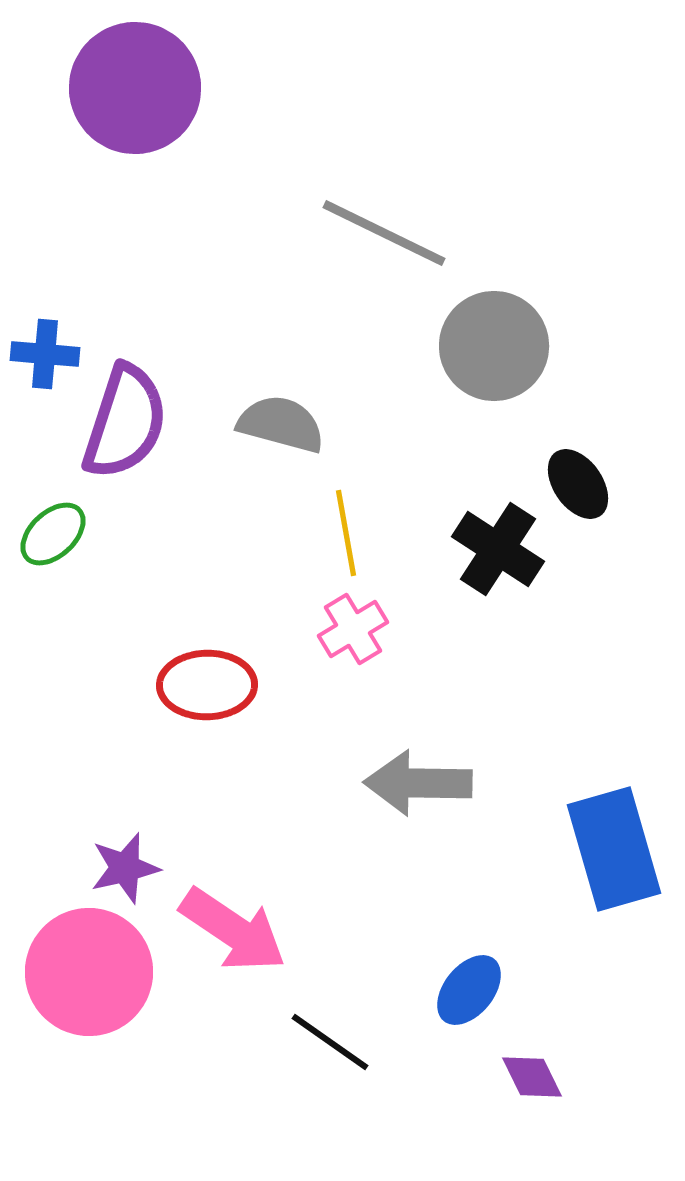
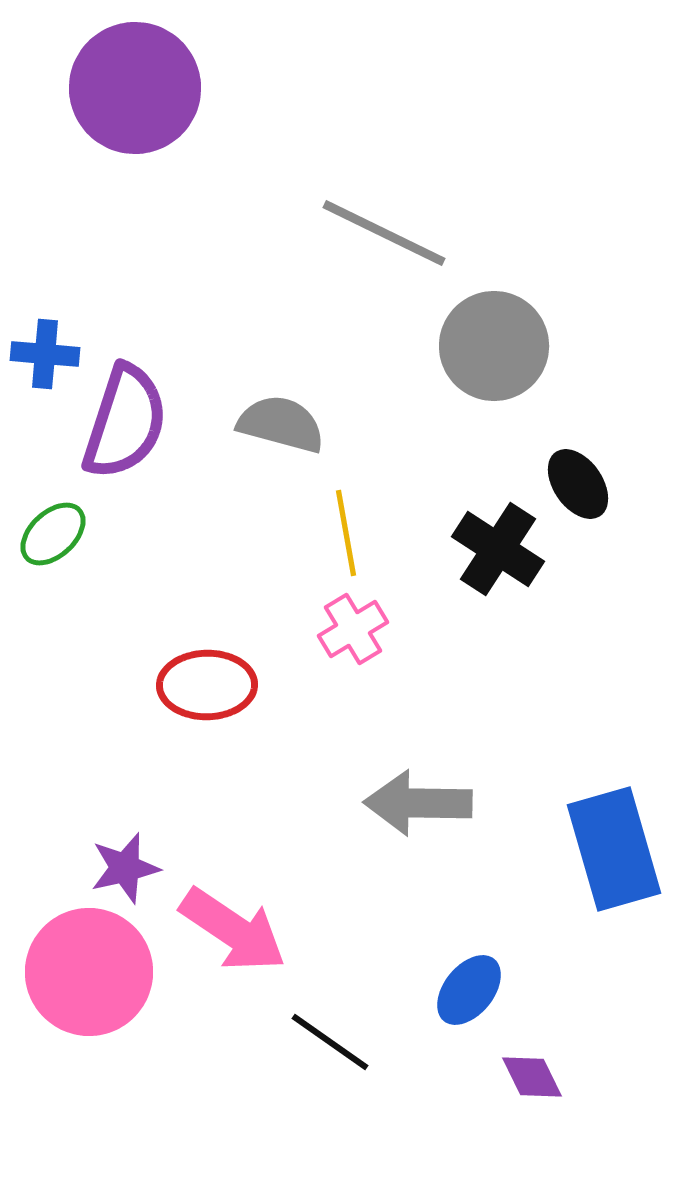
gray arrow: moved 20 px down
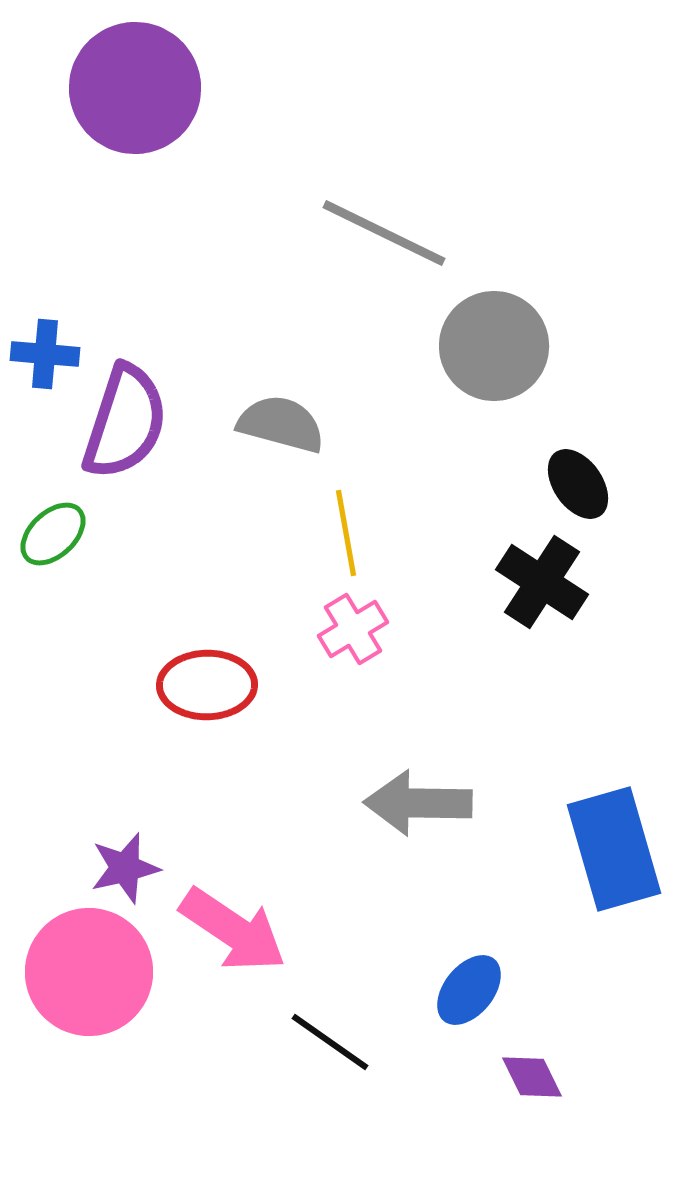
black cross: moved 44 px right, 33 px down
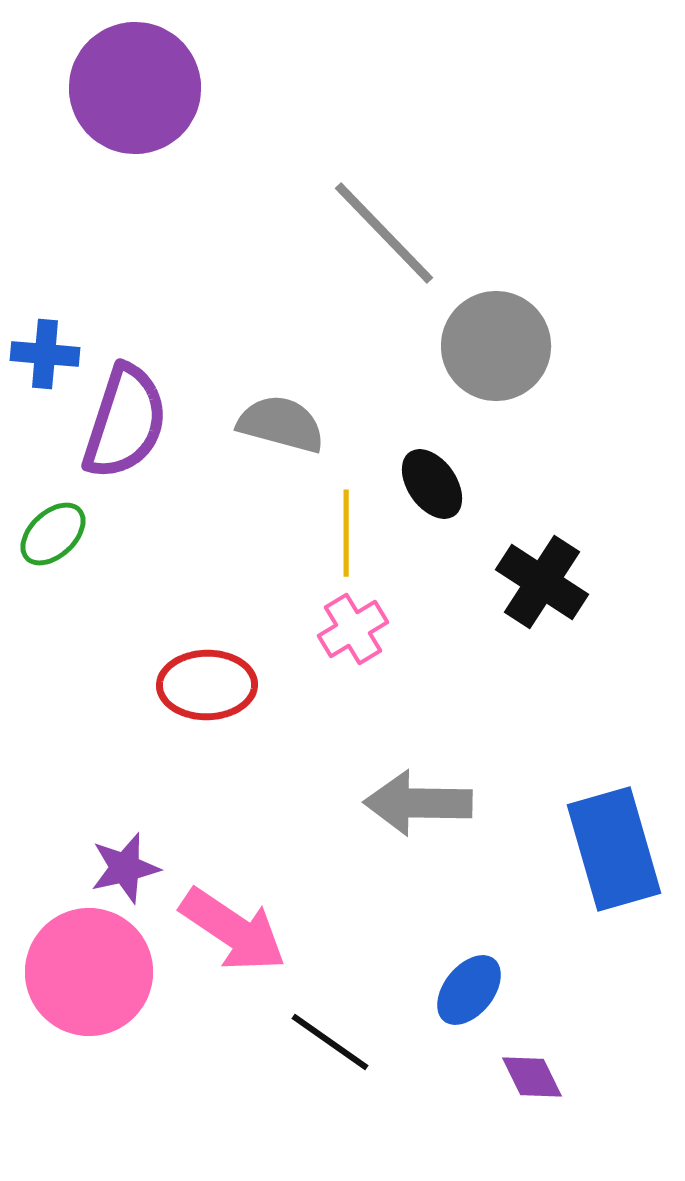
gray line: rotated 20 degrees clockwise
gray circle: moved 2 px right
black ellipse: moved 146 px left
yellow line: rotated 10 degrees clockwise
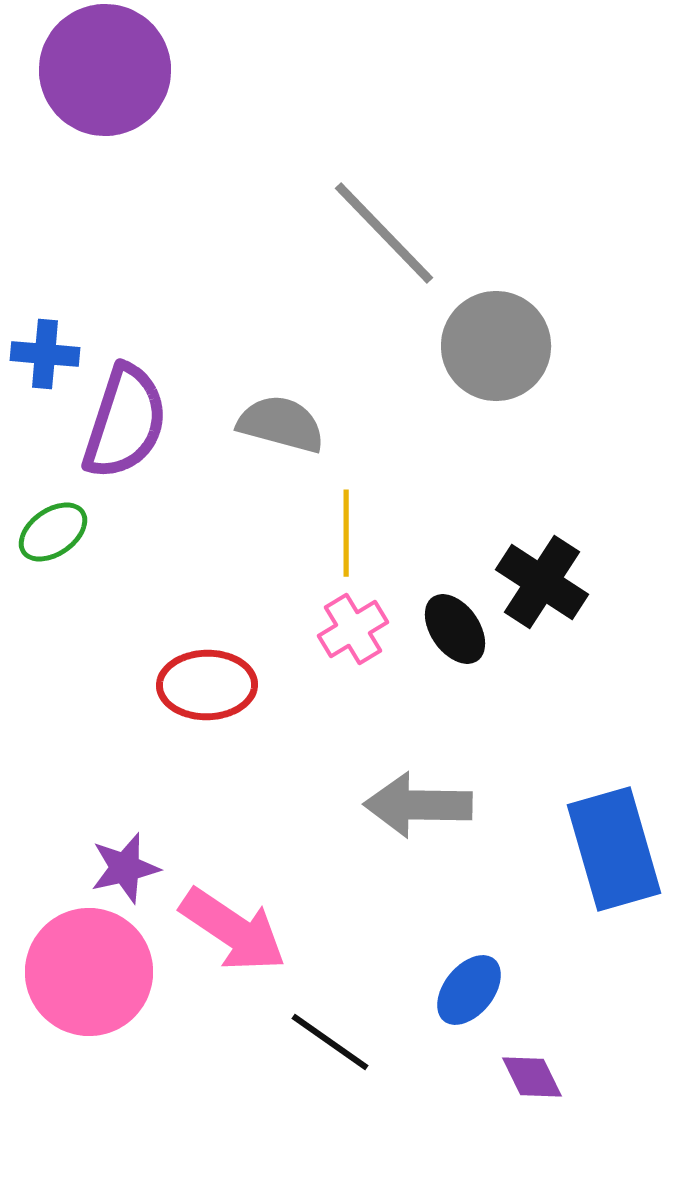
purple circle: moved 30 px left, 18 px up
black ellipse: moved 23 px right, 145 px down
green ellipse: moved 2 px up; rotated 8 degrees clockwise
gray arrow: moved 2 px down
